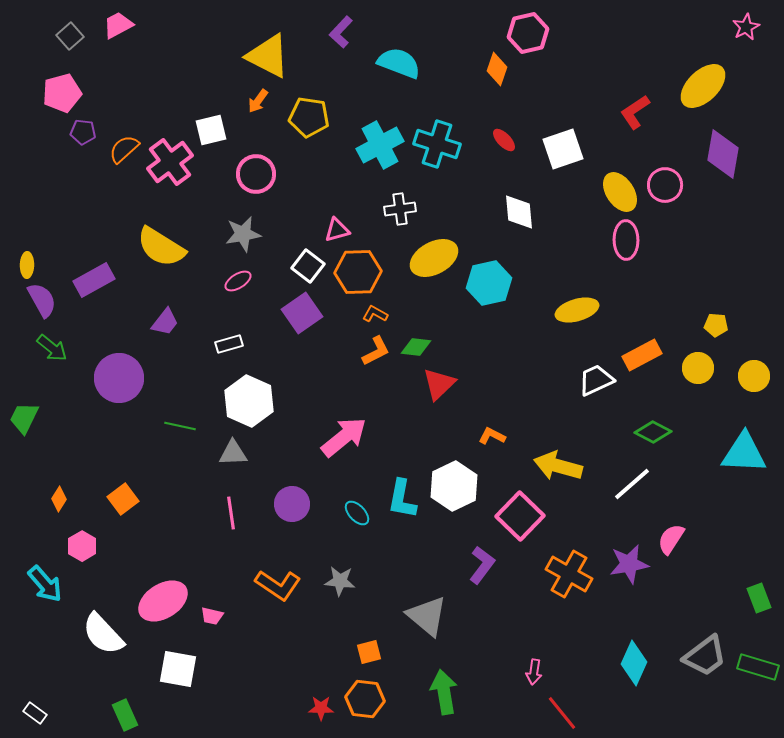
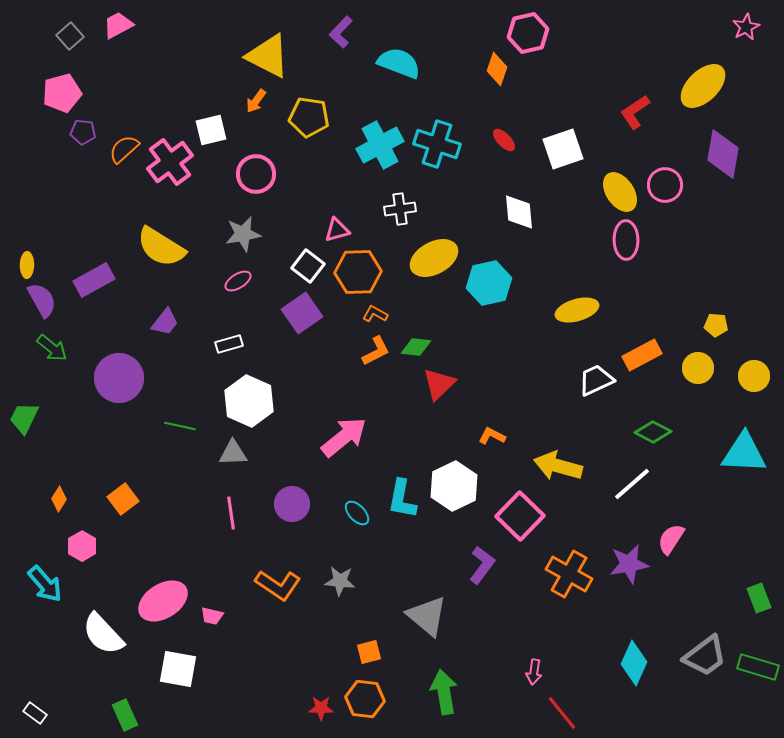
orange arrow at (258, 101): moved 2 px left
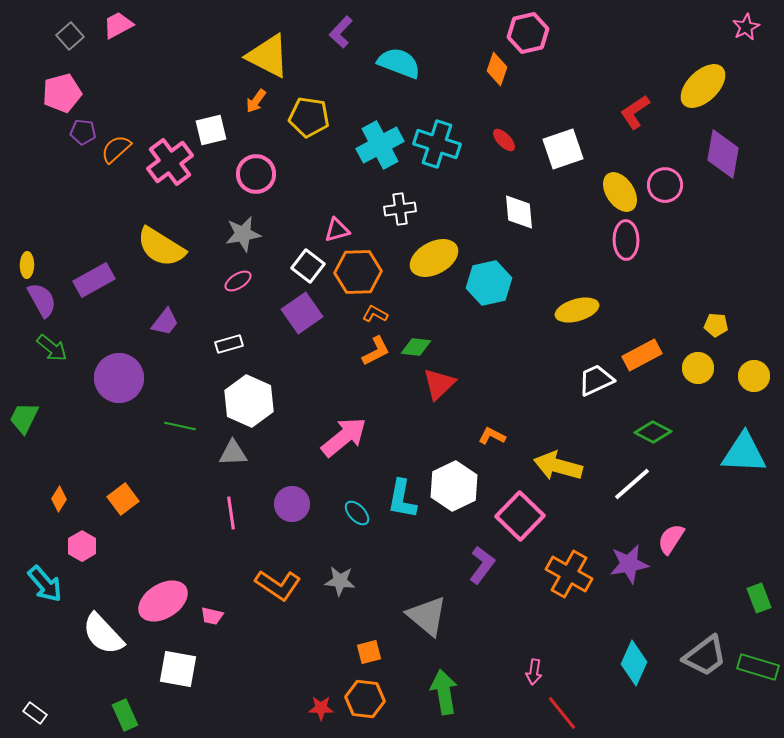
orange semicircle at (124, 149): moved 8 px left
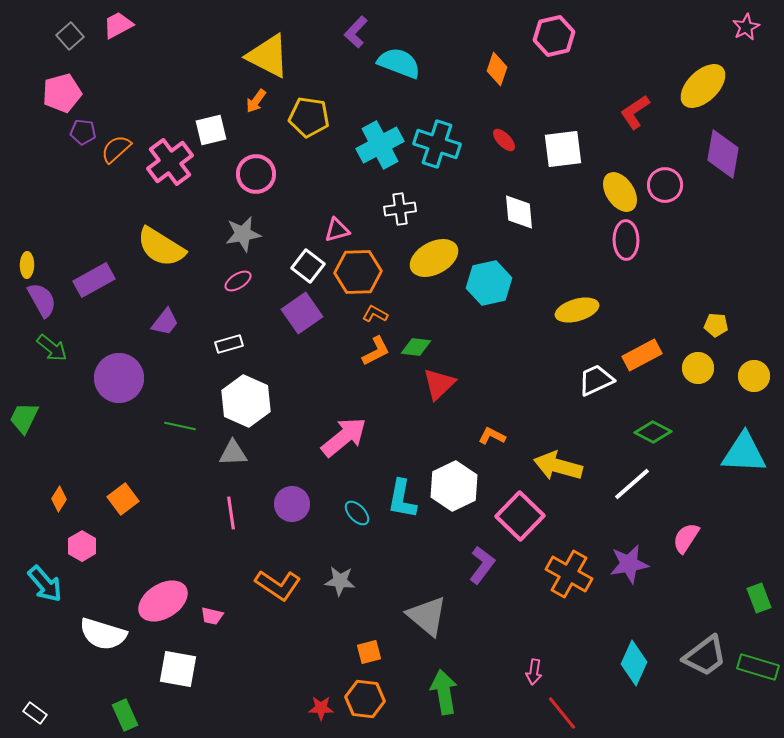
purple L-shape at (341, 32): moved 15 px right
pink hexagon at (528, 33): moved 26 px right, 3 px down
white square at (563, 149): rotated 12 degrees clockwise
white hexagon at (249, 401): moved 3 px left
pink semicircle at (671, 539): moved 15 px right, 1 px up
white semicircle at (103, 634): rotated 30 degrees counterclockwise
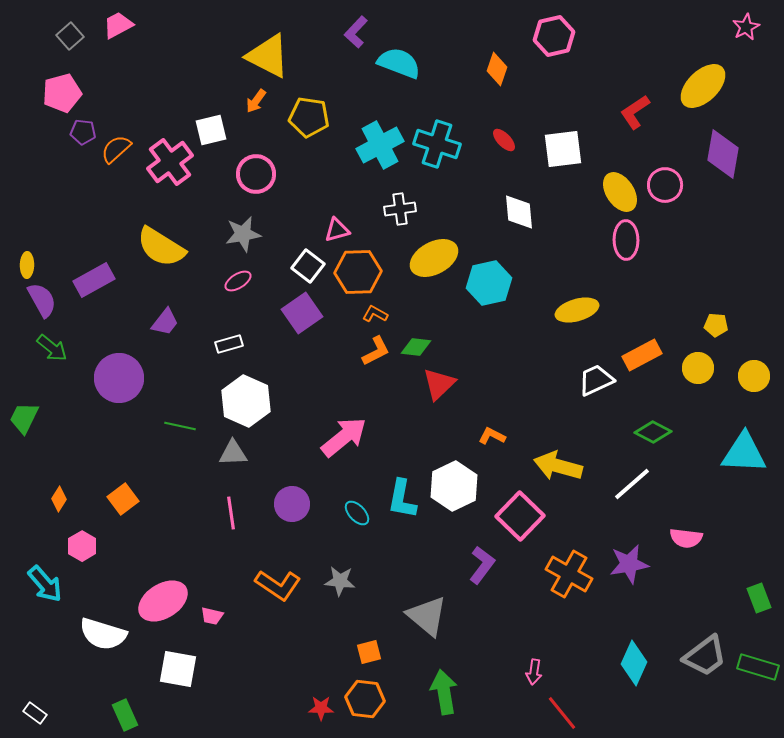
pink semicircle at (686, 538): rotated 116 degrees counterclockwise
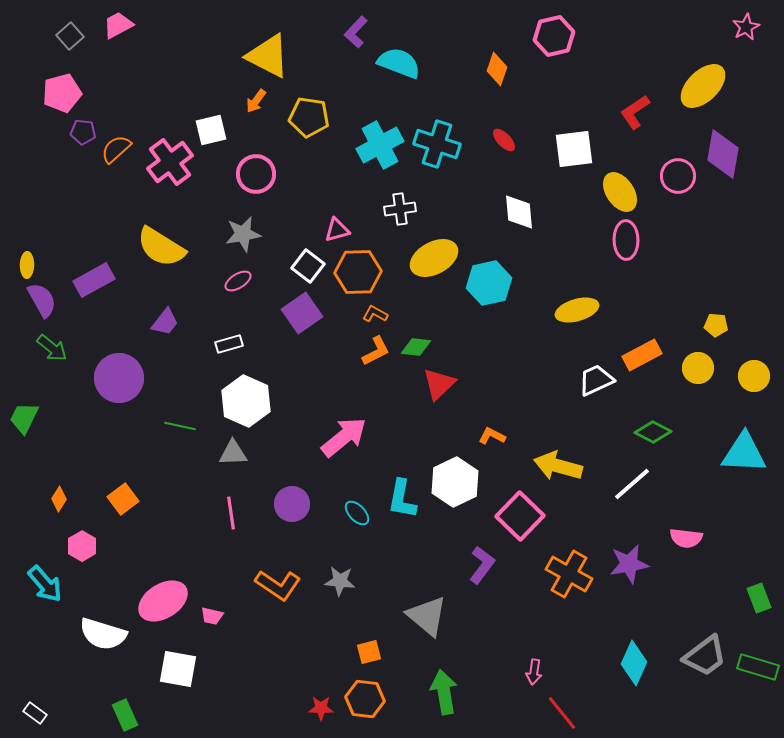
white square at (563, 149): moved 11 px right
pink circle at (665, 185): moved 13 px right, 9 px up
white hexagon at (454, 486): moved 1 px right, 4 px up
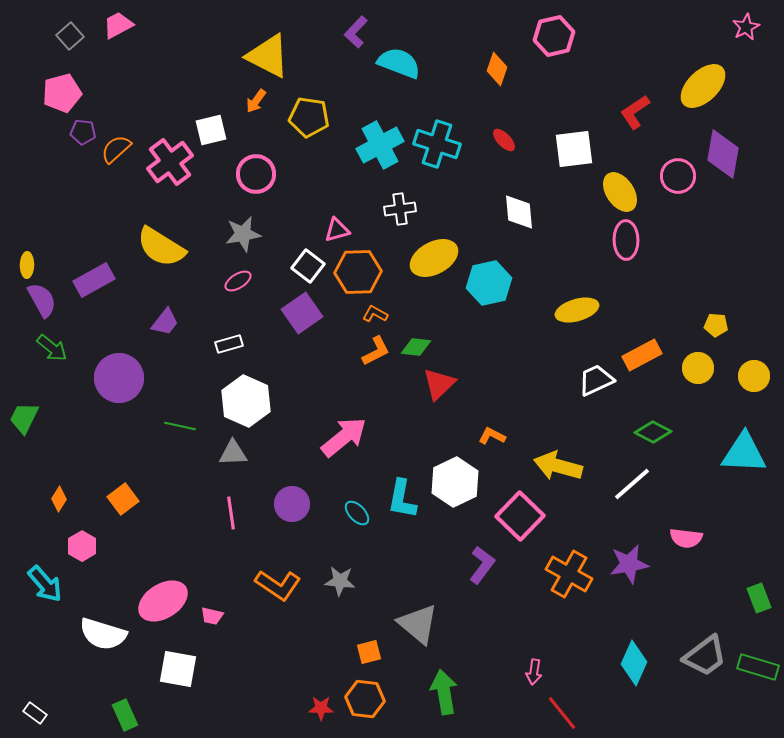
gray triangle at (427, 616): moved 9 px left, 8 px down
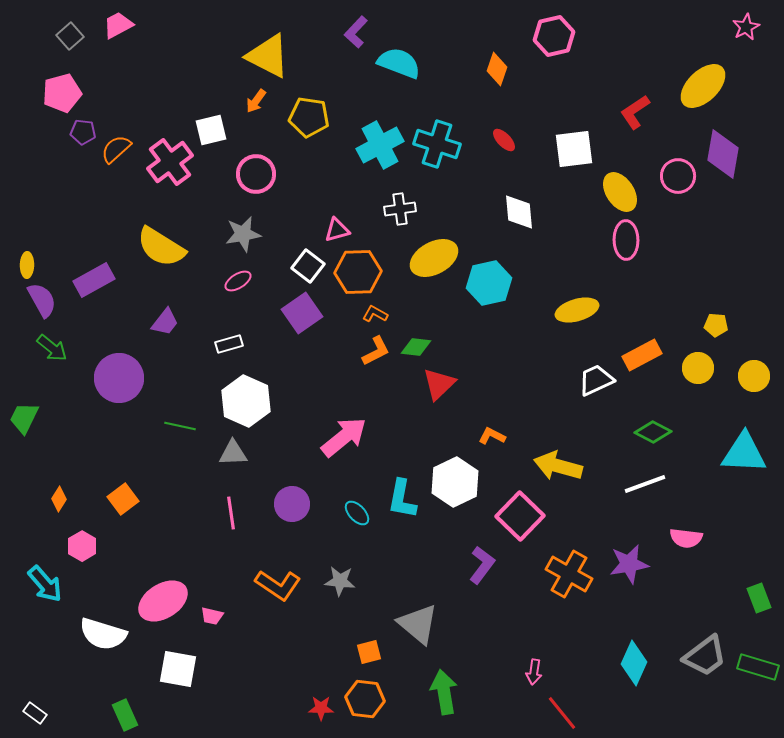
white line at (632, 484): moved 13 px right; rotated 21 degrees clockwise
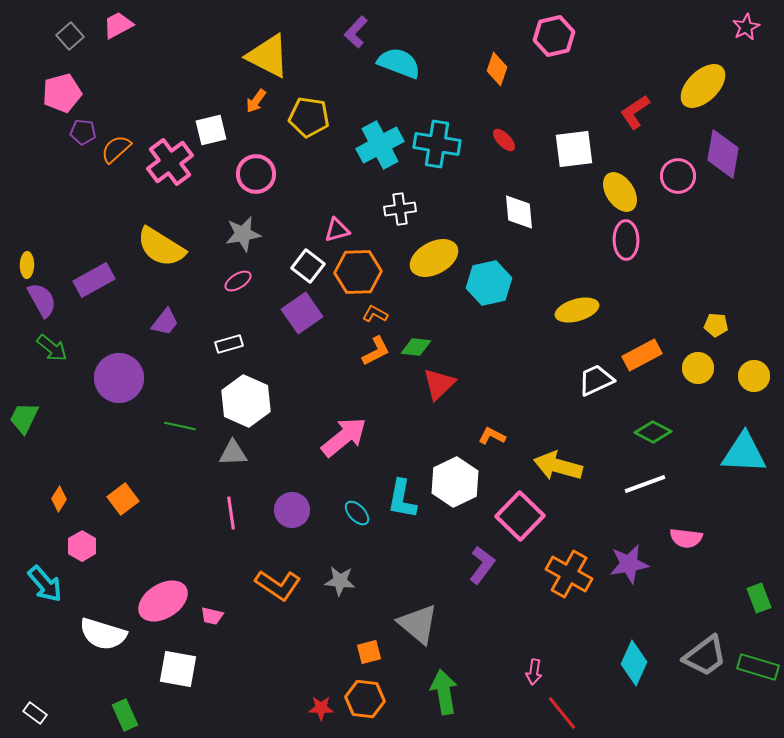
cyan cross at (437, 144): rotated 9 degrees counterclockwise
purple circle at (292, 504): moved 6 px down
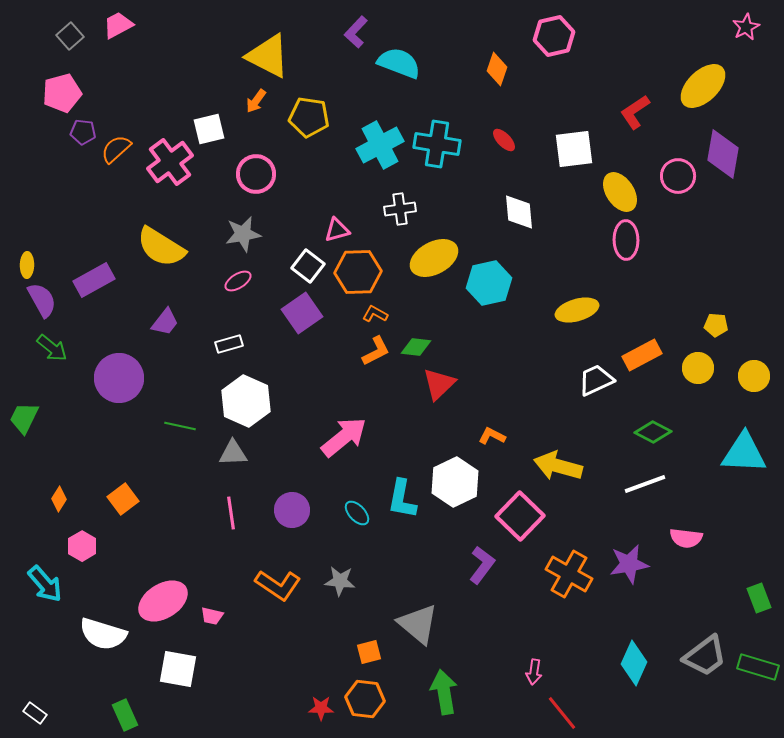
white square at (211, 130): moved 2 px left, 1 px up
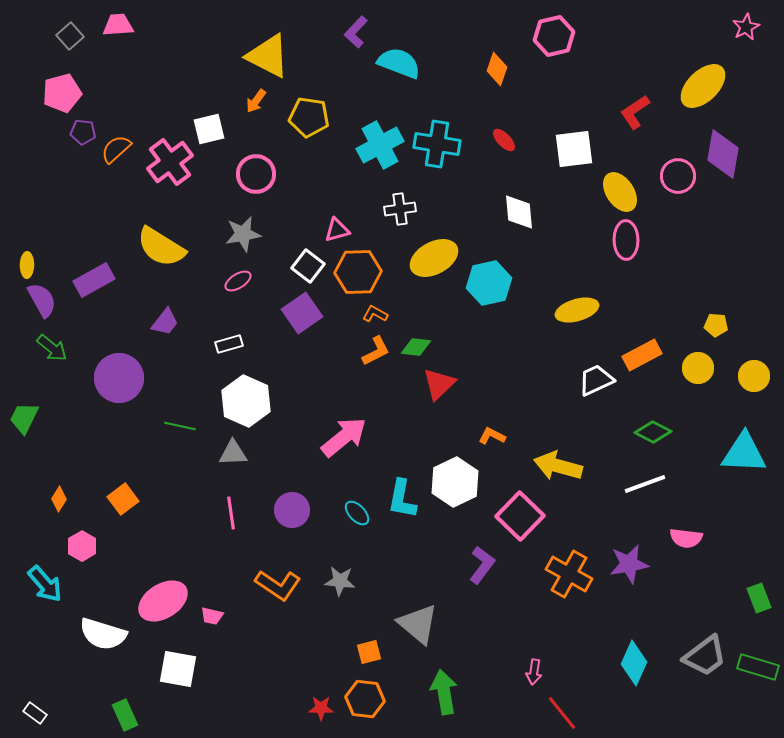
pink trapezoid at (118, 25): rotated 24 degrees clockwise
